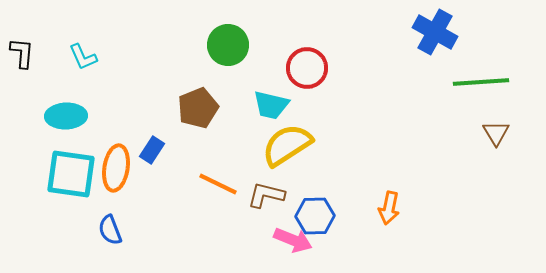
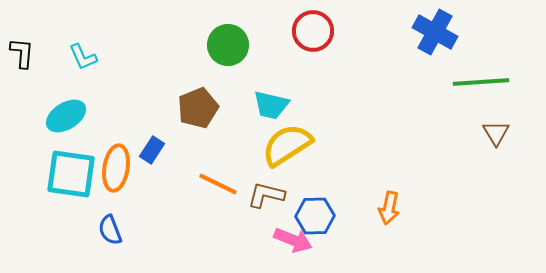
red circle: moved 6 px right, 37 px up
cyan ellipse: rotated 30 degrees counterclockwise
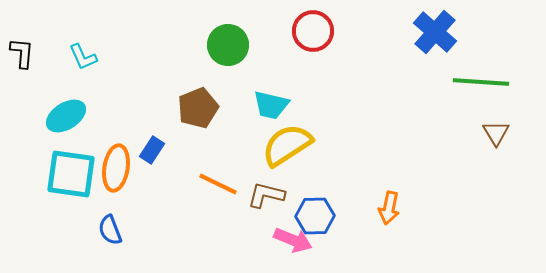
blue cross: rotated 12 degrees clockwise
green line: rotated 8 degrees clockwise
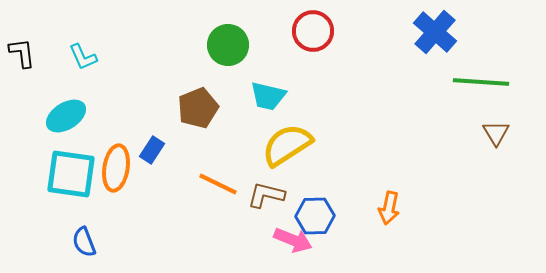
black L-shape: rotated 12 degrees counterclockwise
cyan trapezoid: moved 3 px left, 9 px up
blue semicircle: moved 26 px left, 12 px down
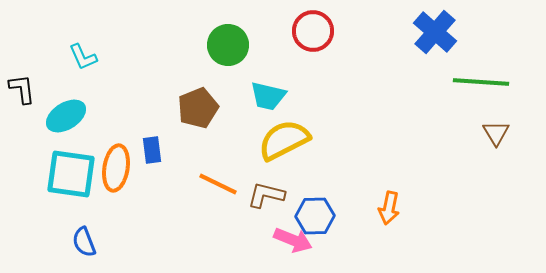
black L-shape: moved 36 px down
yellow semicircle: moved 3 px left, 5 px up; rotated 6 degrees clockwise
blue rectangle: rotated 40 degrees counterclockwise
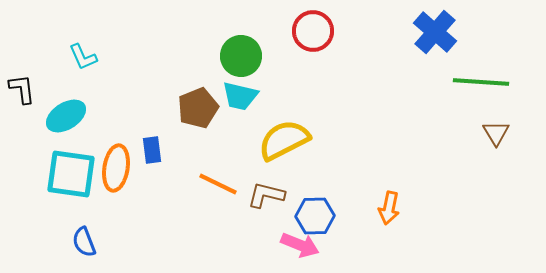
green circle: moved 13 px right, 11 px down
cyan trapezoid: moved 28 px left
pink arrow: moved 7 px right, 5 px down
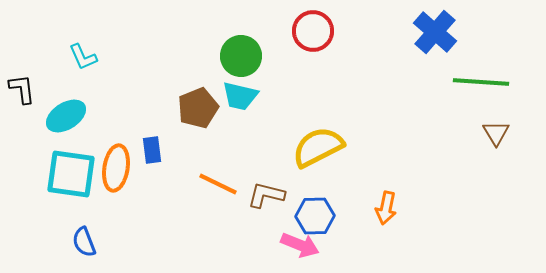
yellow semicircle: moved 34 px right, 7 px down
orange arrow: moved 3 px left
